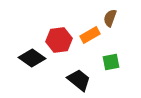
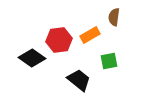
brown semicircle: moved 4 px right, 1 px up; rotated 12 degrees counterclockwise
green square: moved 2 px left, 1 px up
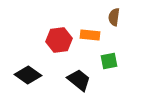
orange rectangle: rotated 36 degrees clockwise
black diamond: moved 4 px left, 17 px down
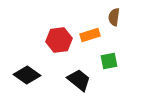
orange rectangle: rotated 24 degrees counterclockwise
black diamond: moved 1 px left
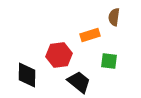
red hexagon: moved 15 px down
green square: rotated 18 degrees clockwise
black diamond: rotated 56 degrees clockwise
black trapezoid: moved 2 px down
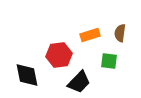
brown semicircle: moved 6 px right, 16 px down
black diamond: rotated 12 degrees counterclockwise
black trapezoid: rotated 95 degrees clockwise
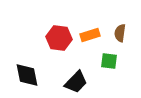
red hexagon: moved 17 px up; rotated 15 degrees clockwise
black trapezoid: moved 3 px left
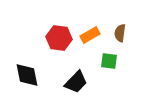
orange rectangle: rotated 12 degrees counterclockwise
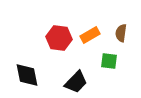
brown semicircle: moved 1 px right
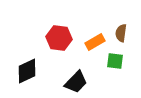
orange rectangle: moved 5 px right, 7 px down
green square: moved 6 px right
black diamond: moved 4 px up; rotated 76 degrees clockwise
